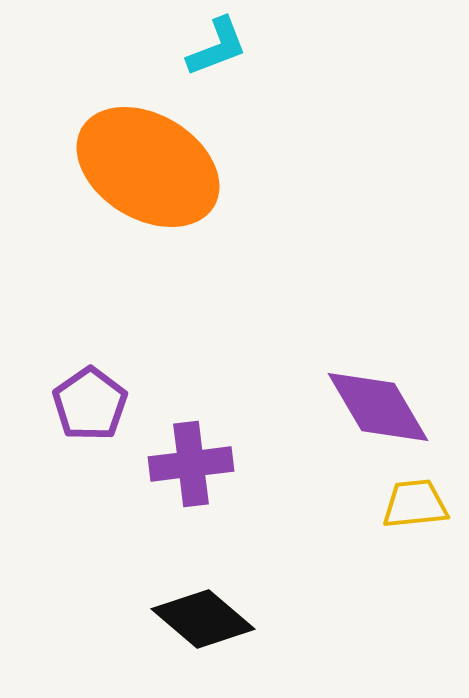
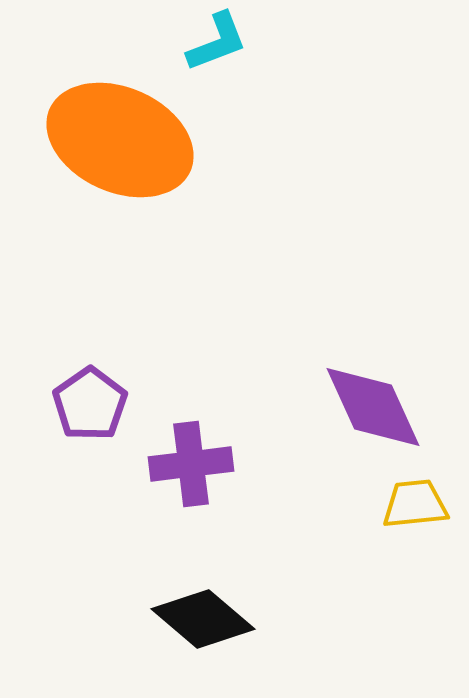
cyan L-shape: moved 5 px up
orange ellipse: moved 28 px left, 27 px up; rotated 7 degrees counterclockwise
purple diamond: moved 5 px left; rotated 6 degrees clockwise
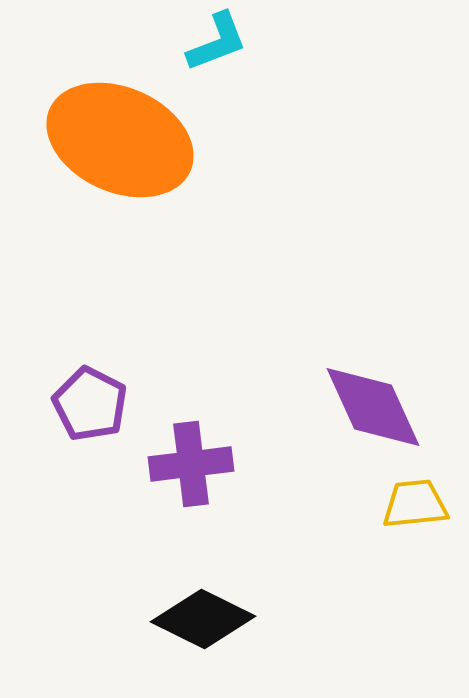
purple pentagon: rotated 10 degrees counterclockwise
black diamond: rotated 14 degrees counterclockwise
